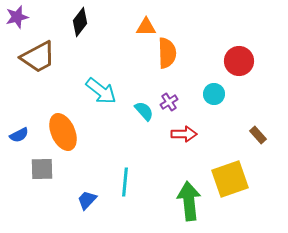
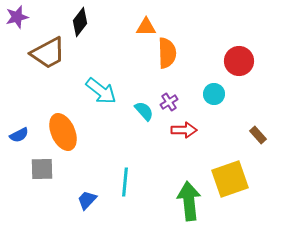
brown trapezoid: moved 10 px right, 4 px up
red arrow: moved 4 px up
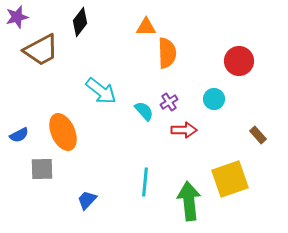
brown trapezoid: moved 7 px left, 3 px up
cyan circle: moved 5 px down
cyan line: moved 20 px right
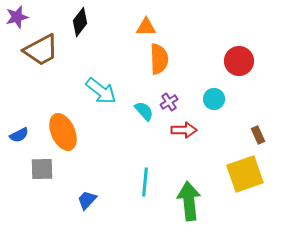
orange semicircle: moved 8 px left, 6 px down
brown rectangle: rotated 18 degrees clockwise
yellow square: moved 15 px right, 5 px up
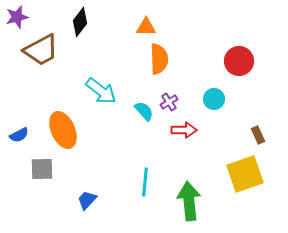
orange ellipse: moved 2 px up
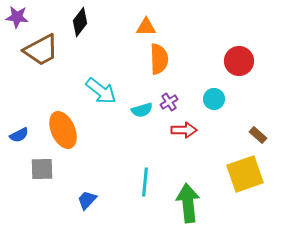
purple star: rotated 20 degrees clockwise
cyan semicircle: moved 2 px left, 1 px up; rotated 115 degrees clockwise
brown rectangle: rotated 24 degrees counterclockwise
green arrow: moved 1 px left, 2 px down
